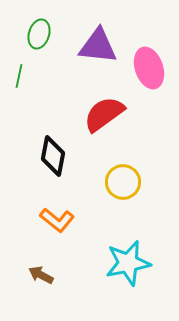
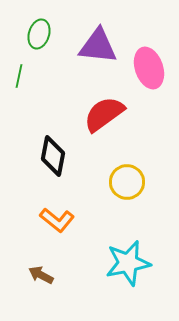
yellow circle: moved 4 px right
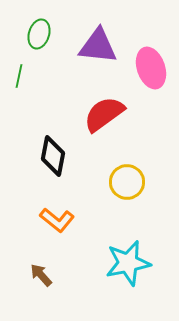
pink ellipse: moved 2 px right
brown arrow: rotated 20 degrees clockwise
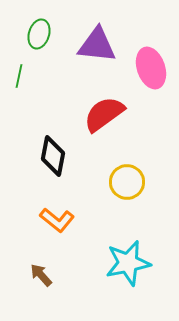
purple triangle: moved 1 px left, 1 px up
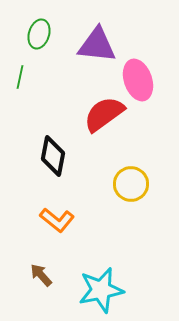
pink ellipse: moved 13 px left, 12 px down
green line: moved 1 px right, 1 px down
yellow circle: moved 4 px right, 2 px down
cyan star: moved 27 px left, 27 px down
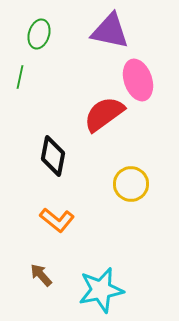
purple triangle: moved 13 px right, 14 px up; rotated 6 degrees clockwise
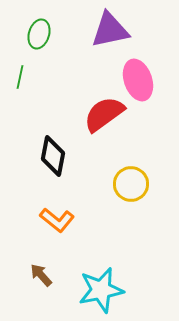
purple triangle: moved 1 px up; rotated 24 degrees counterclockwise
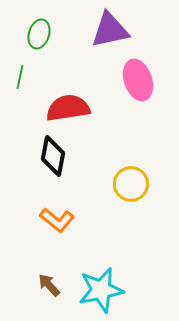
red semicircle: moved 36 px left, 6 px up; rotated 27 degrees clockwise
brown arrow: moved 8 px right, 10 px down
